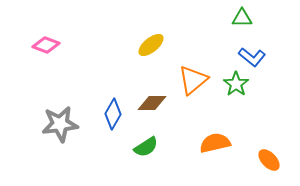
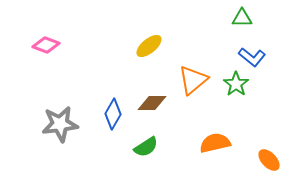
yellow ellipse: moved 2 px left, 1 px down
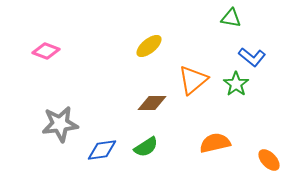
green triangle: moved 11 px left; rotated 10 degrees clockwise
pink diamond: moved 6 px down
blue diamond: moved 11 px left, 36 px down; rotated 52 degrees clockwise
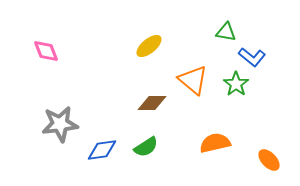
green triangle: moved 5 px left, 14 px down
pink diamond: rotated 48 degrees clockwise
orange triangle: rotated 40 degrees counterclockwise
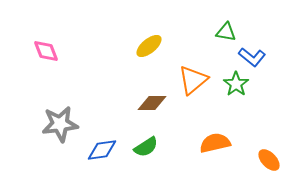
orange triangle: rotated 40 degrees clockwise
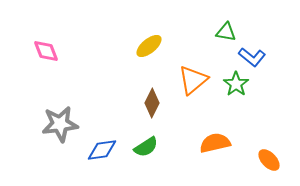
brown diamond: rotated 64 degrees counterclockwise
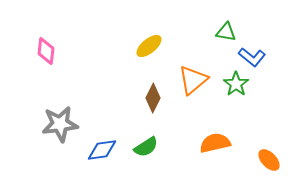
pink diamond: rotated 28 degrees clockwise
brown diamond: moved 1 px right, 5 px up
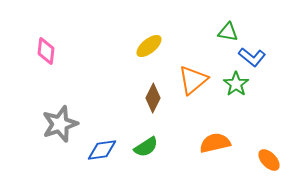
green triangle: moved 2 px right
gray star: rotated 12 degrees counterclockwise
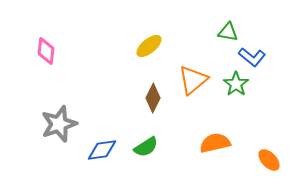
gray star: moved 1 px left
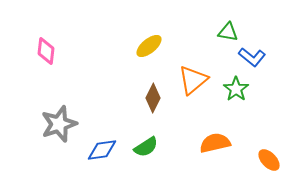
green star: moved 5 px down
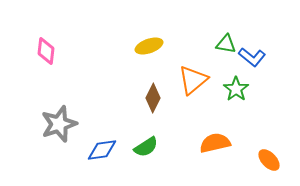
green triangle: moved 2 px left, 12 px down
yellow ellipse: rotated 20 degrees clockwise
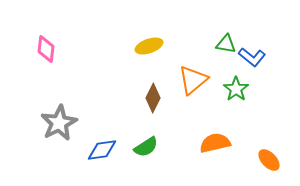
pink diamond: moved 2 px up
gray star: moved 1 px up; rotated 9 degrees counterclockwise
